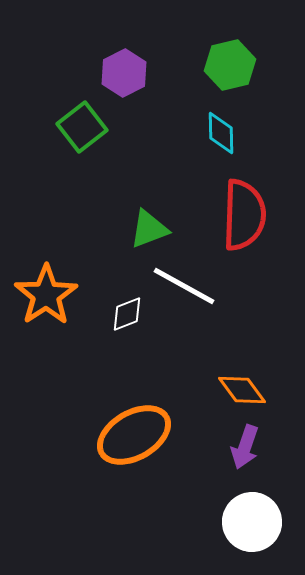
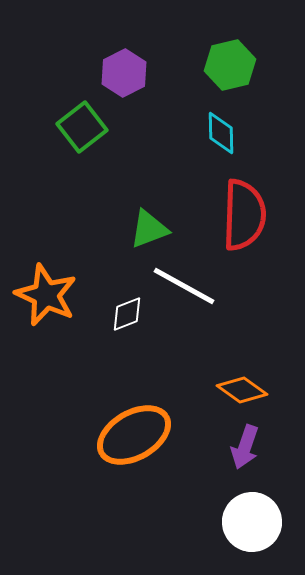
orange star: rotated 14 degrees counterclockwise
orange diamond: rotated 18 degrees counterclockwise
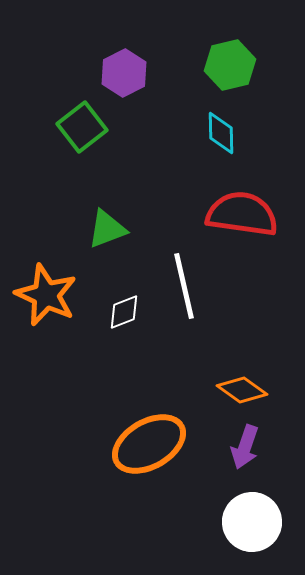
red semicircle: moved 2 px left, 1 px up; rotated 84 degrees counterclockwise
green triangle: moved 42 px left
white line: rotated 48 degrees clockwise
white diamond: moved 3 px left, 2 px up
orange ellipse: moved 15 px right, 9 px down
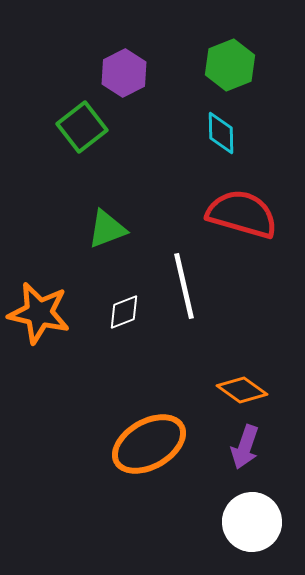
green hexagon: rotated 9 degrees counterclockwise
red semicircle: rotated 8 degrees clockwise
orange star: moved 7 px left, 18 px down; rotated 12 degrees counterclockwise
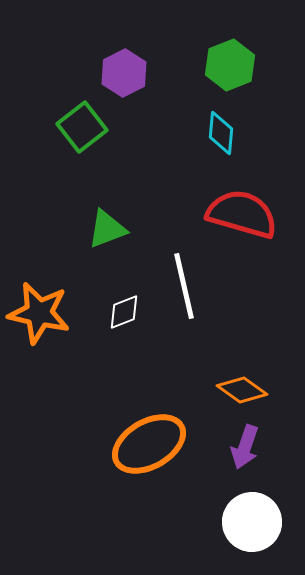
cyan diamond: rotated 6 degrees clockwise
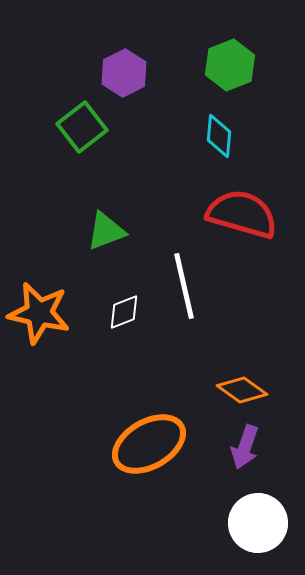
cyan diamond: moved 2 px left, 3 px down
green triangle: moved 1 px left, 2 px down
white circle: moved 6 px right, 1 px down
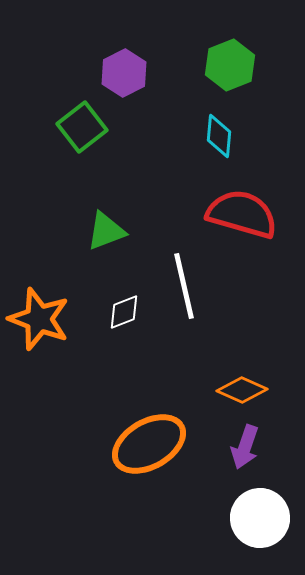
orange star: moved 6 px down; rotated 8 degrees clockwise
orange diamond: rotated 12 degrees counterclockwise
white circle: moved 2 px right, 5 px up
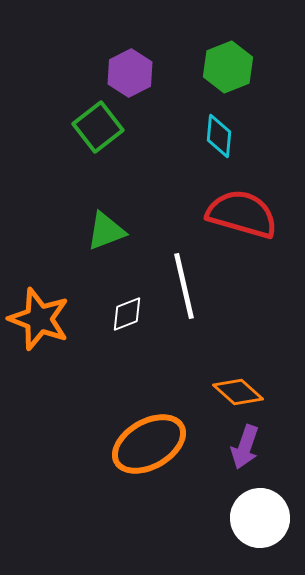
green hexagon: moved 2 px left, 2 px down
purple hexagon: moved 6 px right
green square: moved 16 px right
white diamond: moved 3 px right, 2 px down
orange diamond: moved 4 px left, 2 px down; rotated 18 degrees clockwise
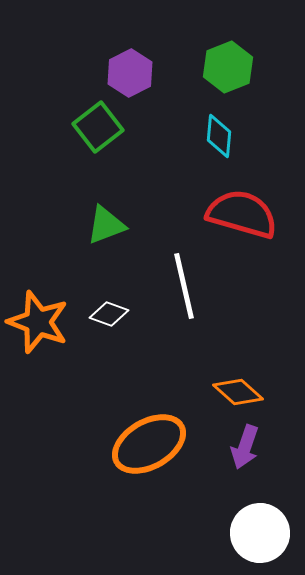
green triangle: moved 6 px up
white diamond: moved 18 px left; rotated 42 degrees clockwise
orange star: moved 1 px left, 3 px down
white circle: moved 15 px down
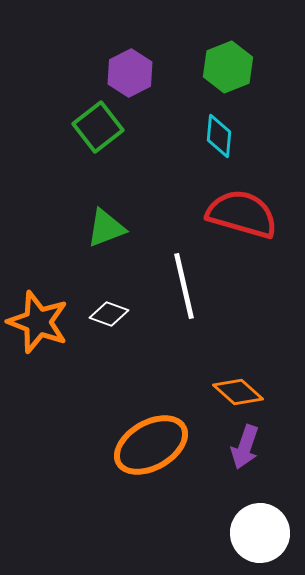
green triangle: moved 3 px down
orange ellipse: moved 2 px right, 1 px down
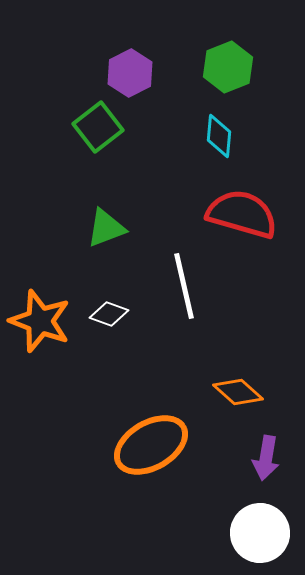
orange star: moved 2 px right, 1 px up
purple arrow: moved 21 px right, 11 px down; rotated 9 degrees counterclockwise
